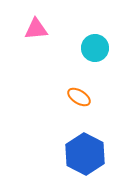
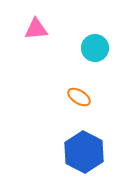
blue hexagon: moved 1 px left, 2 px up
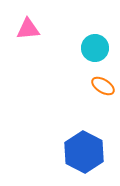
pink triangle: moved 8 px left
orange ellipse: moved 24 px right, 11 px up
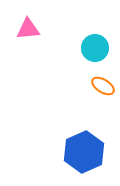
blue hexagon: rotated 9 degrees clockwise
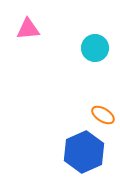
orange ellipse: moved 29 px down
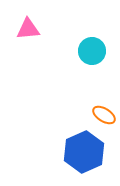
cyan circle: moved 3 px left, 3 px down
orange ellipse: moved 1 px right
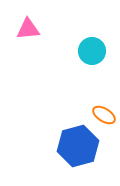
blue hexagon: moved 6 px left, 6 px up; rotated 9 degrees clockwise
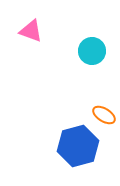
pink triangle: moved 3 px right, 2 px down; rotated 25 degrees clockwise
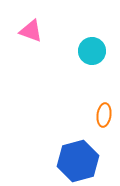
orange ellipse: rotated 65 degrees clockwise
blue hexagon: moved 15 px down
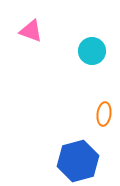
orange ellipse: moved 1 px up
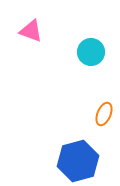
cyan circle: moved 1 px left, 1 px down
orange ellipse: rotated 15 degrees clockwise
